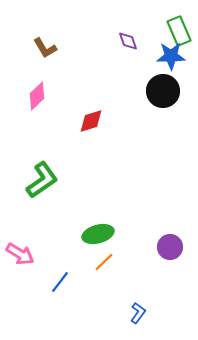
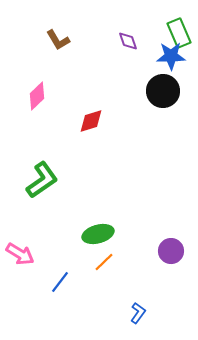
green rectangle: moved 2 px down
brown L-shape: moved 13 px right, 8 px up
purple circle: moved 1 px right, 4 px down
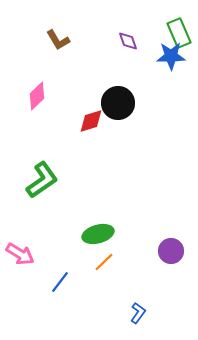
black circle: moved 45 px left, 12 px down
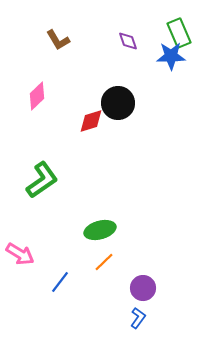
green ellipse: moved 2 px right, 4 px up
purple circle: moved 28 px left, 37 px down
blue L-shape: moved 5 px down
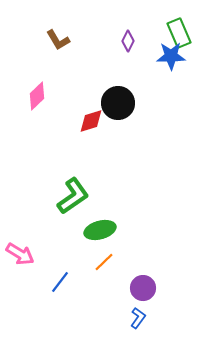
purple diamond: rotated 45 degrees clockwise
green L-shape: moved 31 px right, 16 px down
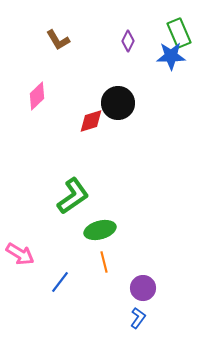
orange line: rotated 60 degrees counterclockwise
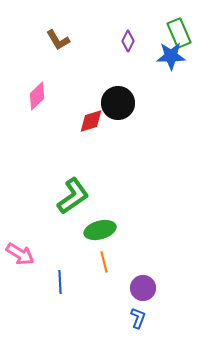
blue line: rotated 40 degrees counterclockwise
blue L-shape: rotated 15 degrees counterclockwise
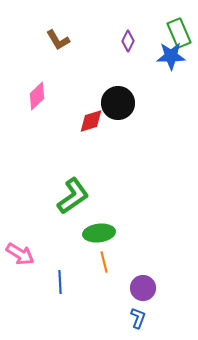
green ellipse: moved 1 px left, 3 px down; rotated 8 degrees clockwise
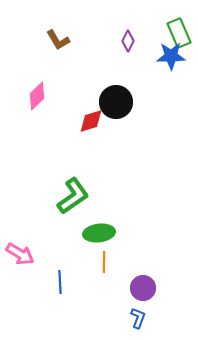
black circle: moved 2 px left, 1 px up
orange line: rotated 15 degrees clockwise
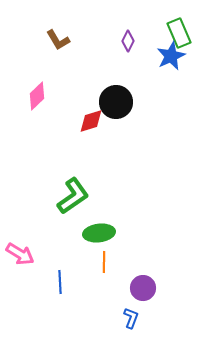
blue star: rotated 24 degrees counterclockwise
blue L-shape: moved 7 px left
